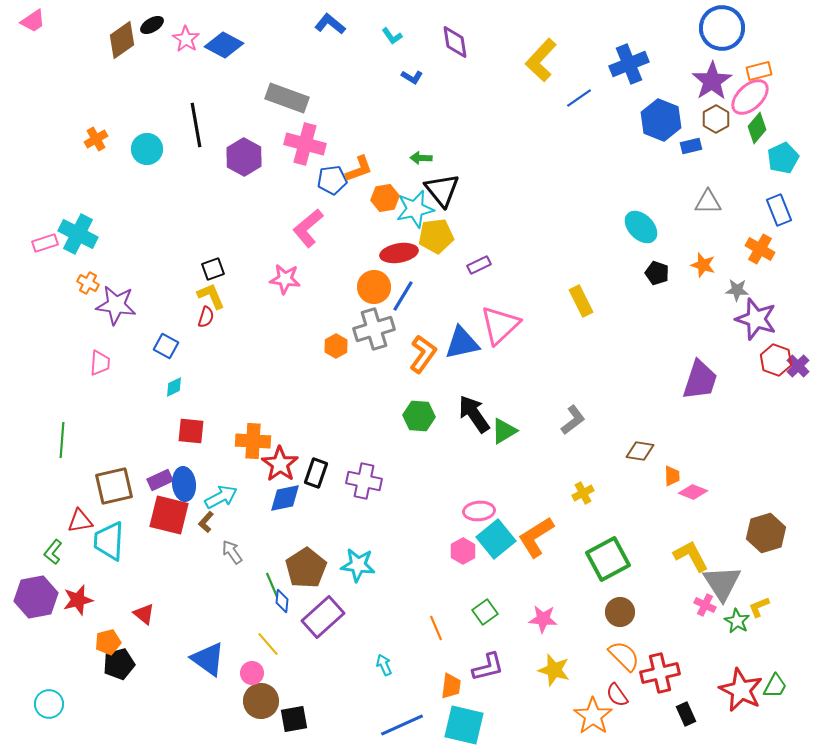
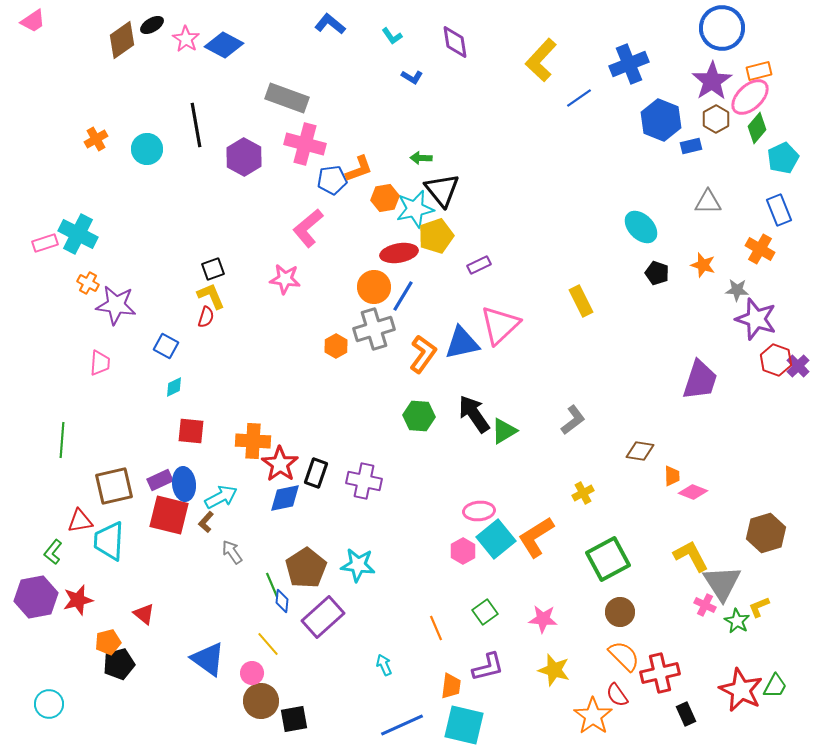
yellow pentagon at (436, 236): rotated 12 degrees counterclockwise
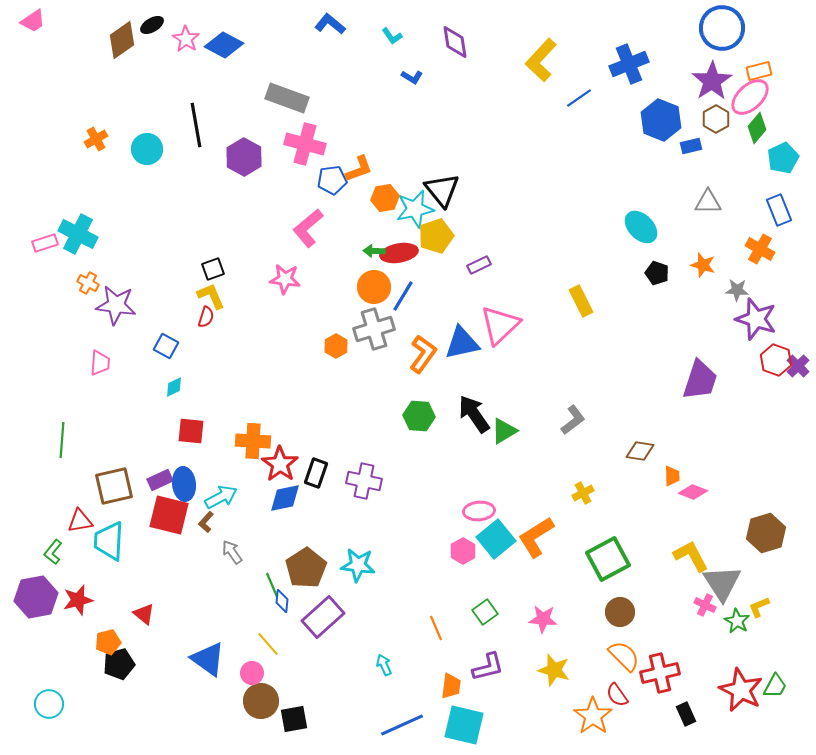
green arrow at (421, 158): moved 47 px left, 93 px down
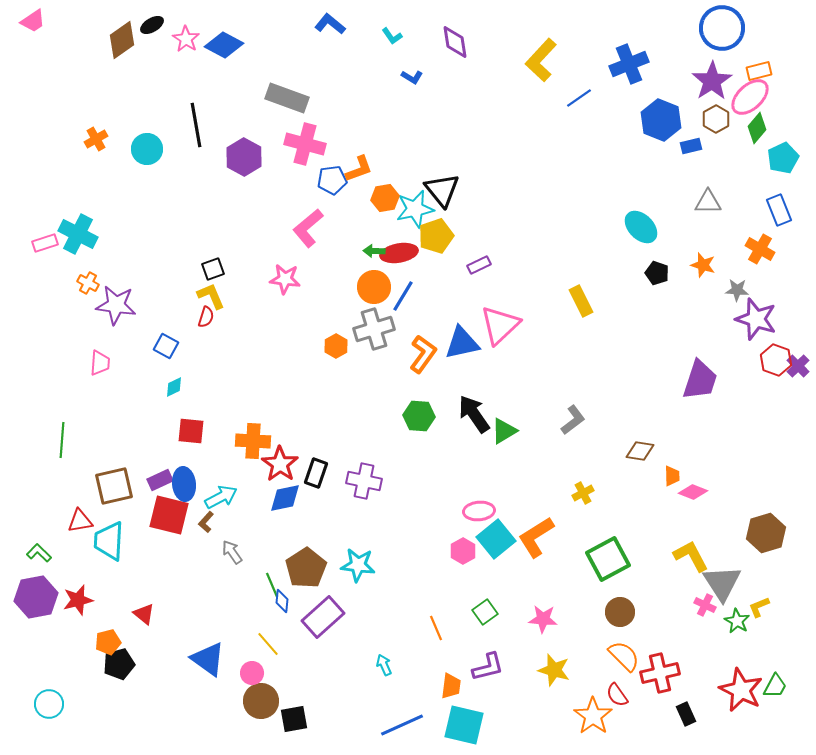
green L-shape at (53, 552): moved 14 px left, 1 px down; rotated 95 degrees clockwise
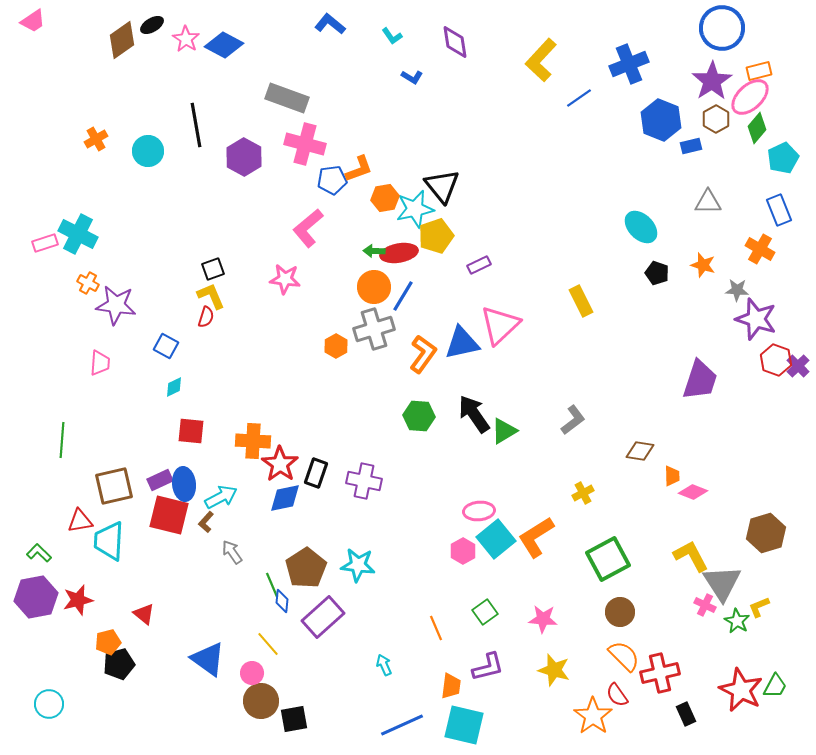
cyan circle at (147, 149): moved 1 px right, 2 px down
black triangle at (442, 190): moved 4 px up
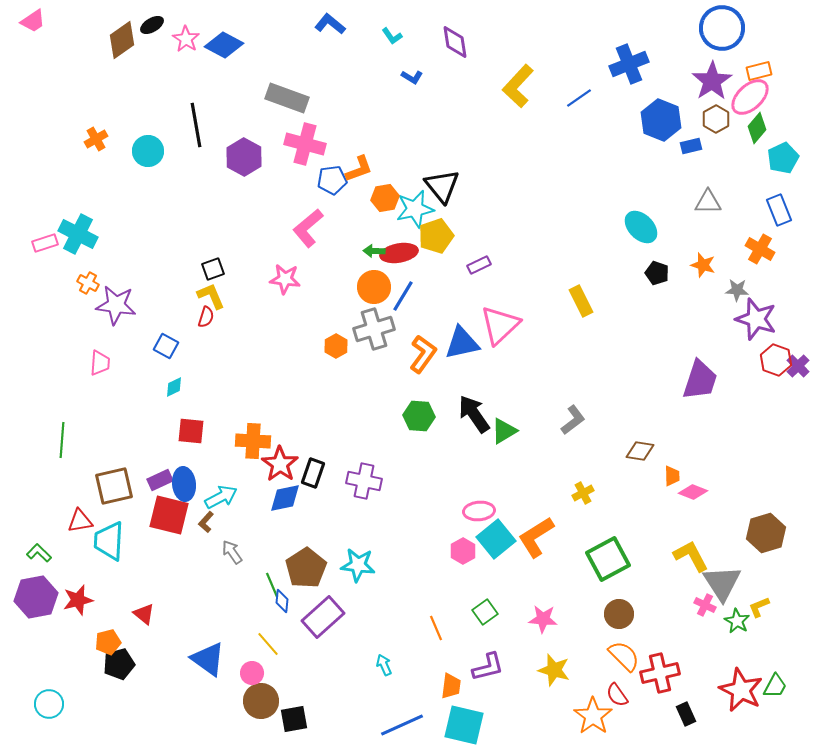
yellow L-shape at (541, 60): moved 23 px left, 26 px down
black rectangle at (316, 473): moved 3 px left
brown circle at (620, 612): moved 1 px left, 2 px down
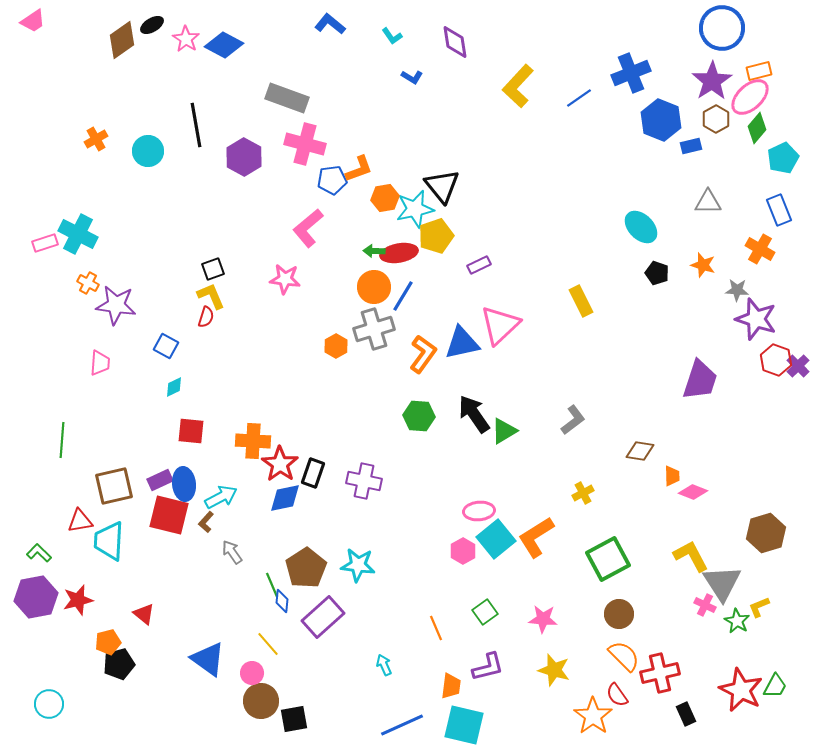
blue cross at (629, 64): moved 2 px right, 9 px down
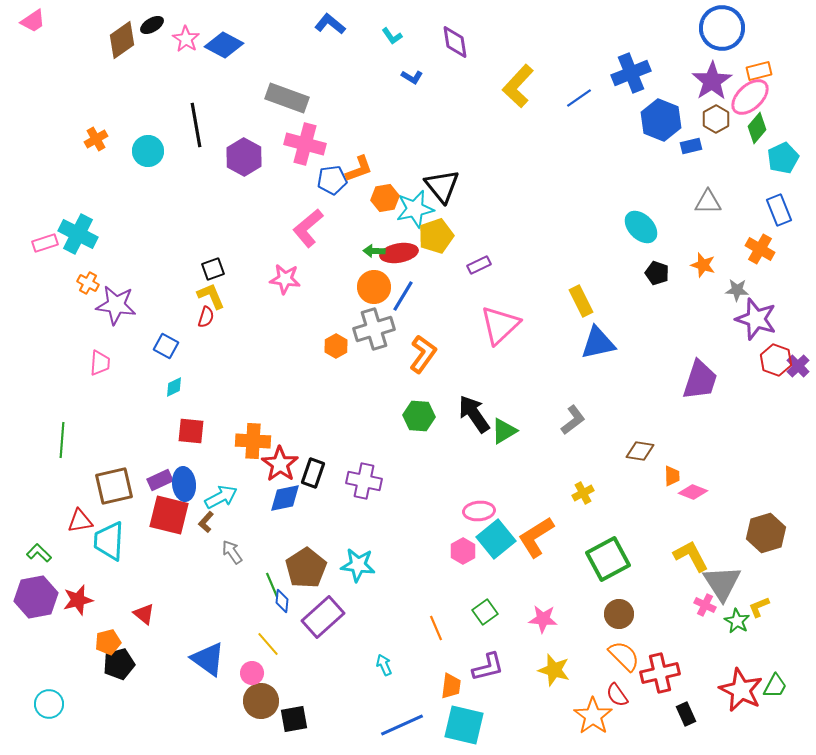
blue triangle at (462, 343): moved 136 px right
